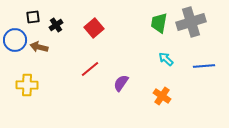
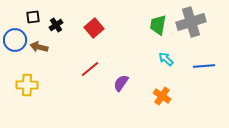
green trapezoid: moved 1 px left, 2 px down
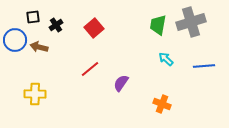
yellow cross: moved 8 px right, 9 px down
orange cross: moved 8 px down; rotated 12 degrees counterclockwise
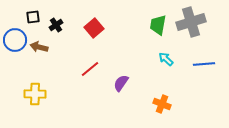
blue line: moved 2 px up
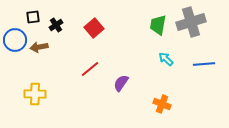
brown arrow: rotated 24 degrees counterclockwise
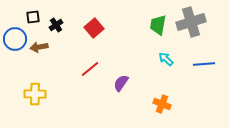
blue circle: moved 1 px up
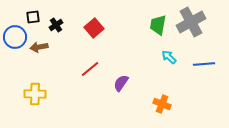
gray cross: rotated 12 degrees counterclockwise
blue circle: moved 2 px up
cyan arrow: moved 3 px right, 2 px up
